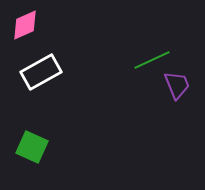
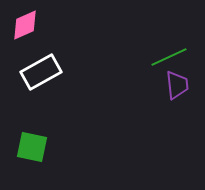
green line: moved 17 px right, 3 px up
purple trapezoid: rotated 16 degrees clockwise
green square: rotated 12 degrees counterclockwise
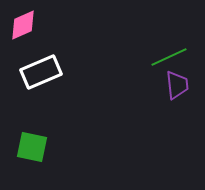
pink diamond: moved 2 px left
white rectangle: rotated 6 degrees clockwise
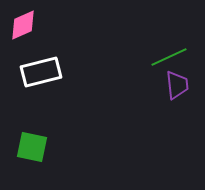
white rectangle: rotated 9 degrees clockwise
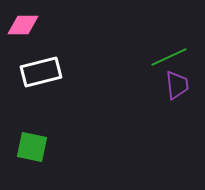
pink diamond: rotated 24 degrees clockwise
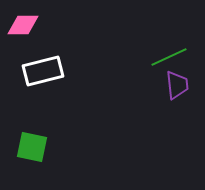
white rectangle: moved 2 px right, 1 px up
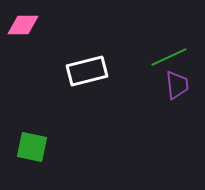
white rectangle: moved 44 px right
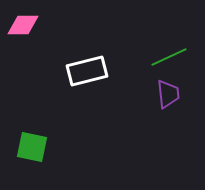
purple trapezoid: moved 9 px left, 9 px down
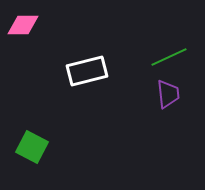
green square: rotated 16 degrees clockwise
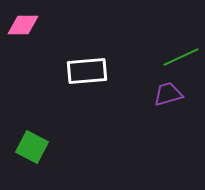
green line: moved 12 px right
white rectangle: rotated 9 degrees clockwise
purple trapezoid: rotated 100 degrees counterclockwise
